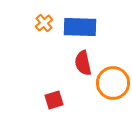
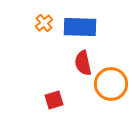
orange circle: moved 2 px left, 1 px down
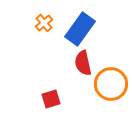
blue rectangle: moved 2 px down; rotated 56 degrees counterclockwise
red square: moved 3 px left, 1 px up
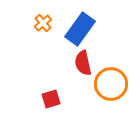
orange cross: moved 1 px left
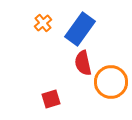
orange circle: moved 2 px up
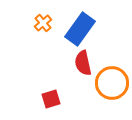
orange circle: moved 1 px right, 1 px down
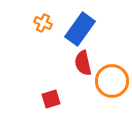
orange cross: rotated 24 degrees counterclockwise
orange circle: moved 2 px up
